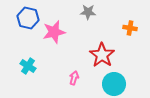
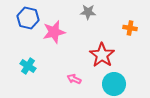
pink arrow: moved 1 px down; rotated 80 degrees counterclockwise
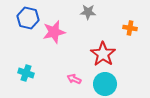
red star: moved 1 px right, 1 px up
cyan cross: moved 2 px left, 7 px down; rotated 14 degrees counterclockwise
cyan circle: moved 9 px left
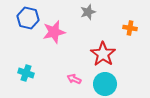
gray star: rotated 21 degrees counterclockwise
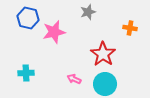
cyan cross: rotated 21 degrees counterclockwise
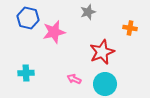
red star: moved 1 px left, 2 px up; rotated 15 degrees clockwise
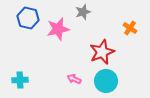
gray star: moved 5 px left
orange cross: rotated 24 degrees clockwise
pink star: moved 4 px right, 3 px up
cyan cross: moved 6 px left, 7 px down
cyan circle: moved 1 px right, 3 px up
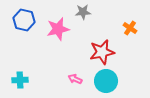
gray star: rotated 14 degrees clockwise
blue hexagon: moved 4 px left, 2 px down
red star: rotated 10 degrees clockwise
pink arrow: moved 1 px right
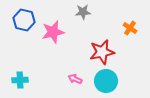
pink star: moved 5 px left, 3 px down
